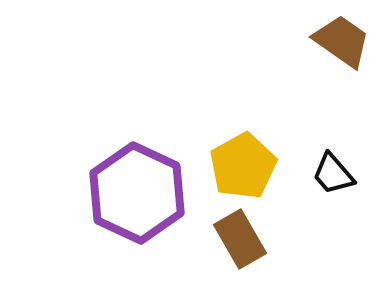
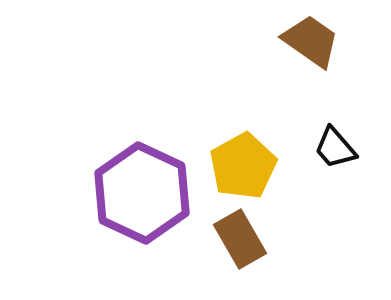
brown trapezoid: moved 31 px left
black trapezoid: moved 2 px right, 26 px up
purple hexagon: moved 5 px right
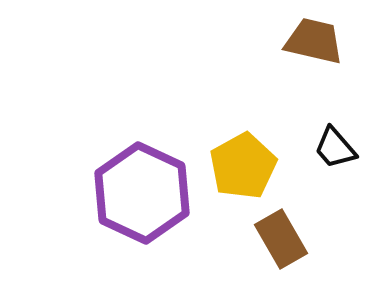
brown trapezoid: moved 3 px right; rotated 22 degrees counterclockwise
brown rectangle: moved 41 px right
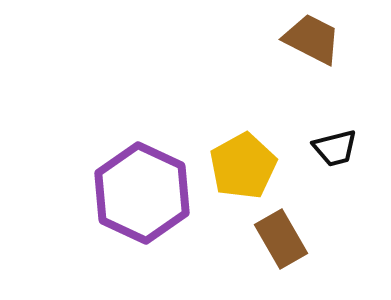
brown trapezoid: moved 2 px left, 2 px up; rotated 14 degrees clockwise
black trapezoid: rotated 63 degrees counterclockwise
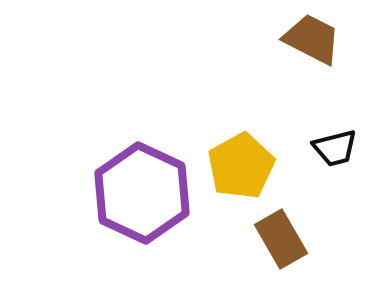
yellow pentagon: moved 2 px left
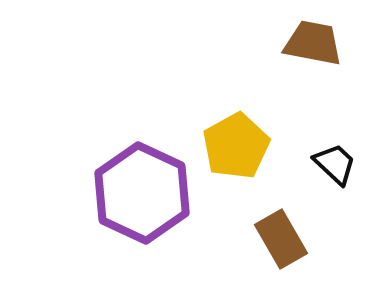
brown trapezoid: moved 1 px right, 4 px down; rotated 16 degrees counterclockwise
black trapezoid: moved 16 px down; rotated 123 degrees counterclockwise
yellow pentagon: moved 5 px left, 20 px up
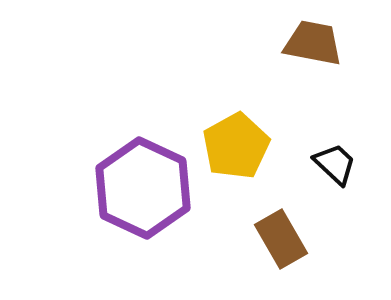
purple hexagon: moved 1 px right, 5 px up
